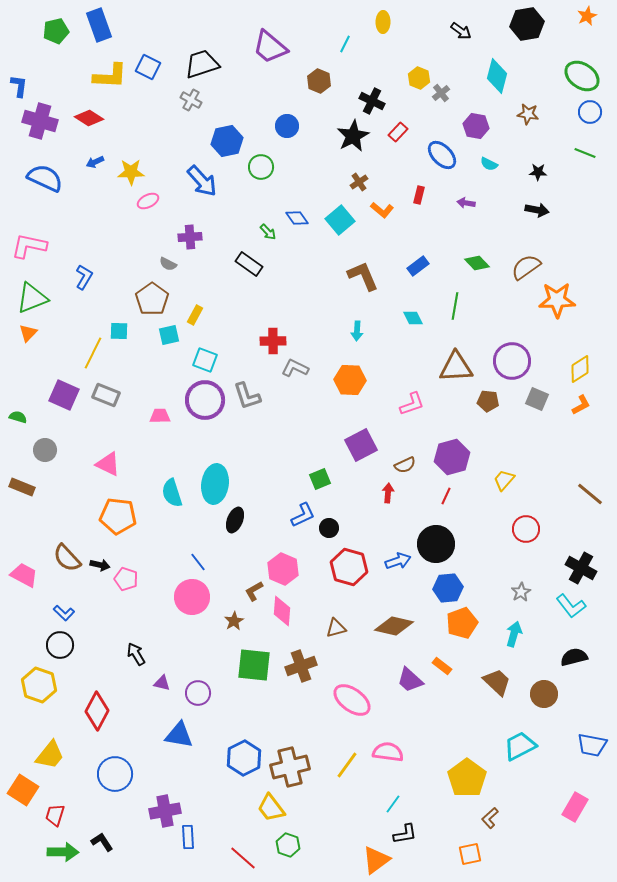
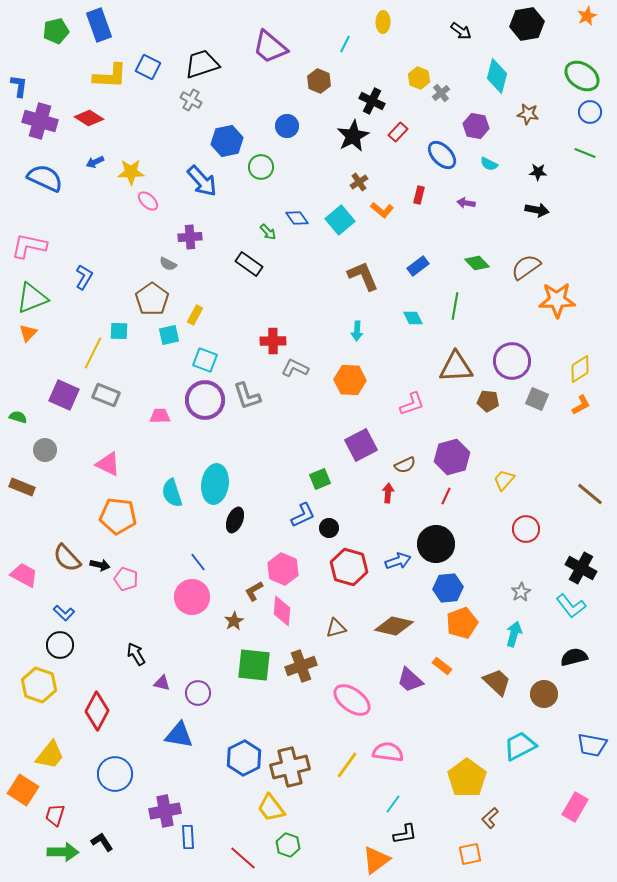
pink ellipse at (148, 201): rotated 70 degrees clockwise
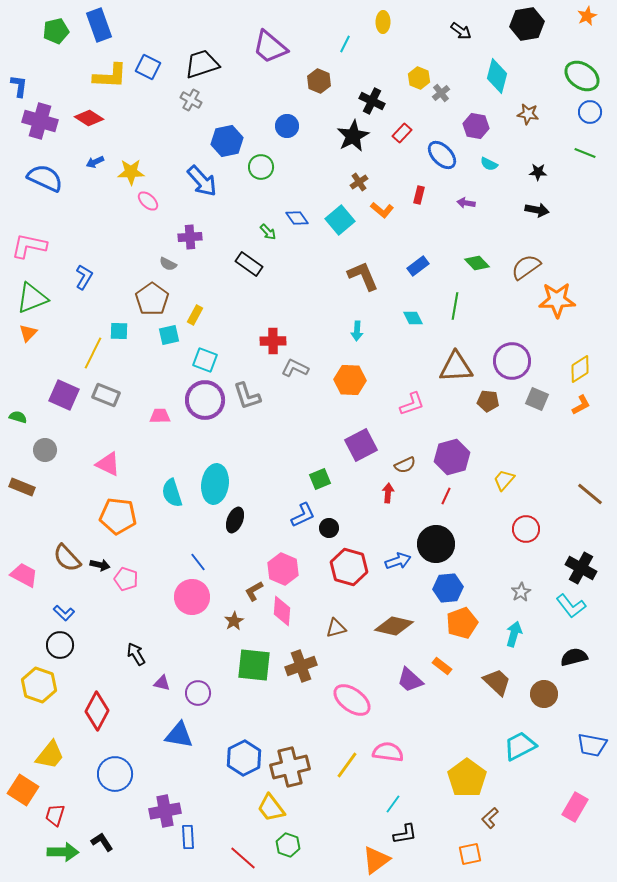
red rectangle at (398, 132): moved 4 px right, 1 px down
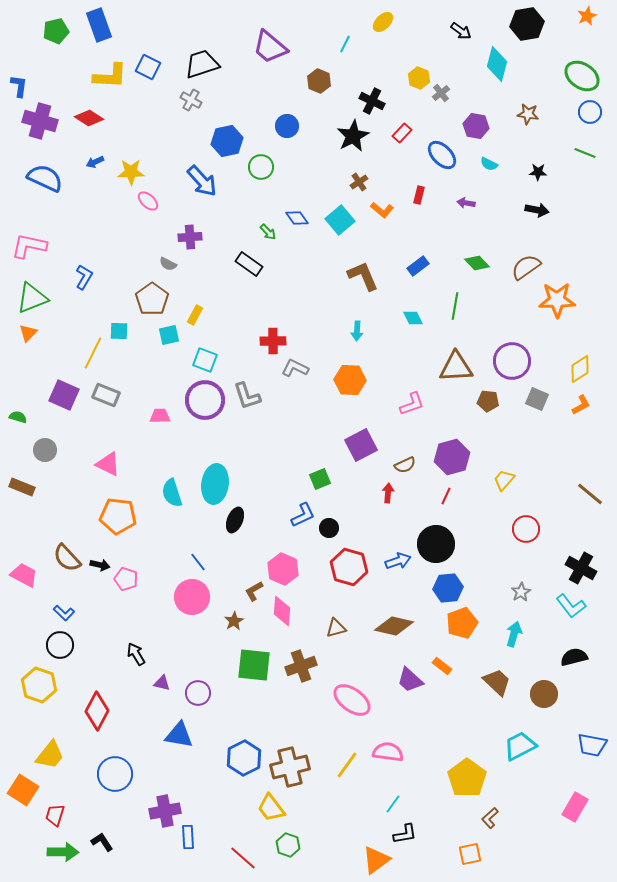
yellow ellipse at (383, 22): rotated 45 degrees clockwise
cyan diamond at (497, 76): moved 12 px up
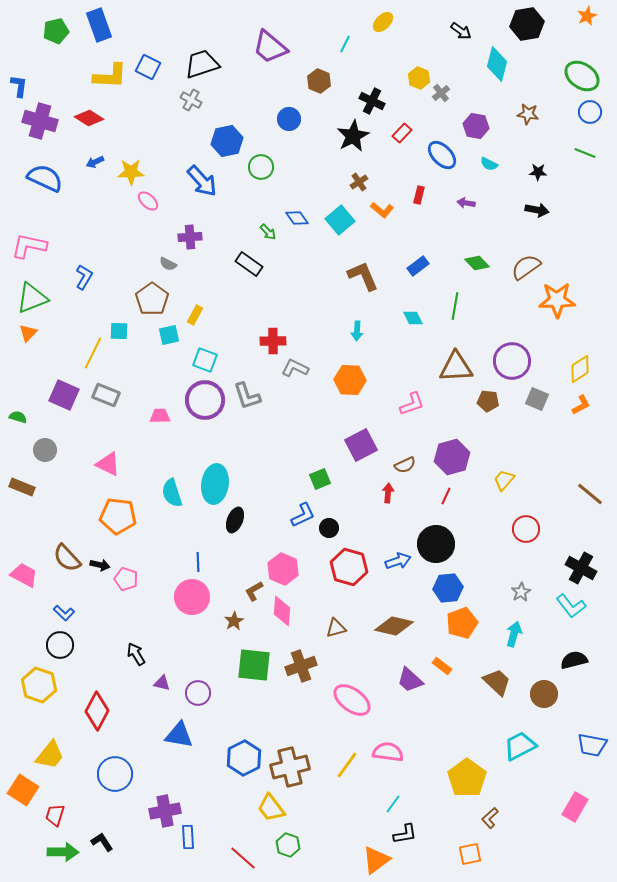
blue circle at (287, 126): moved 2 px right, 7 px up
blue line at (198, 562): rotated 36 degrees clockwise
black semicircle at (574, 657): moved 3 px down
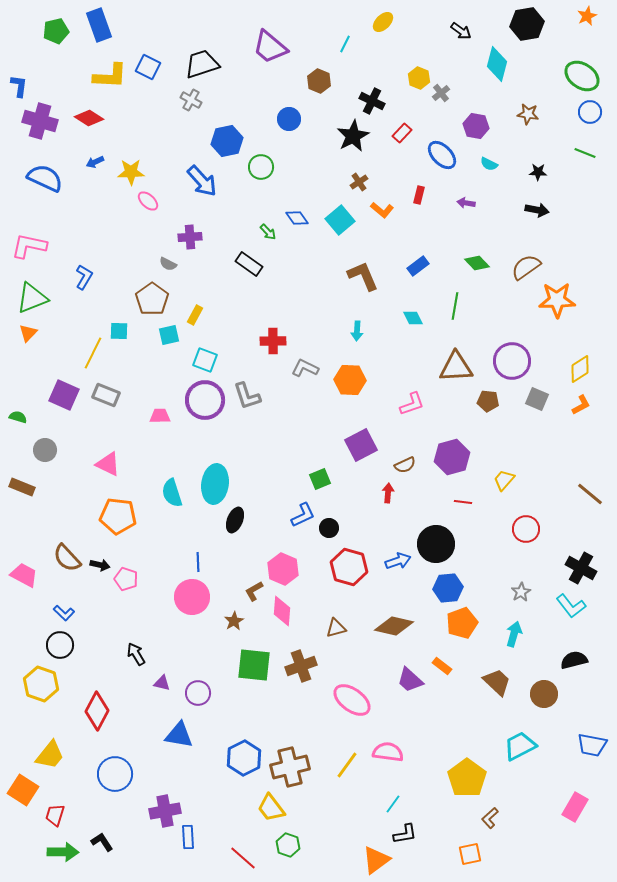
gray L-shape at (295, 368): moved 10 px right
red line at (446, 496): moved 17 px right, 6 px down; rotated 72 degrees clockwise
yellow hexagon at (39, 685): moved 2 px right, 1 px up
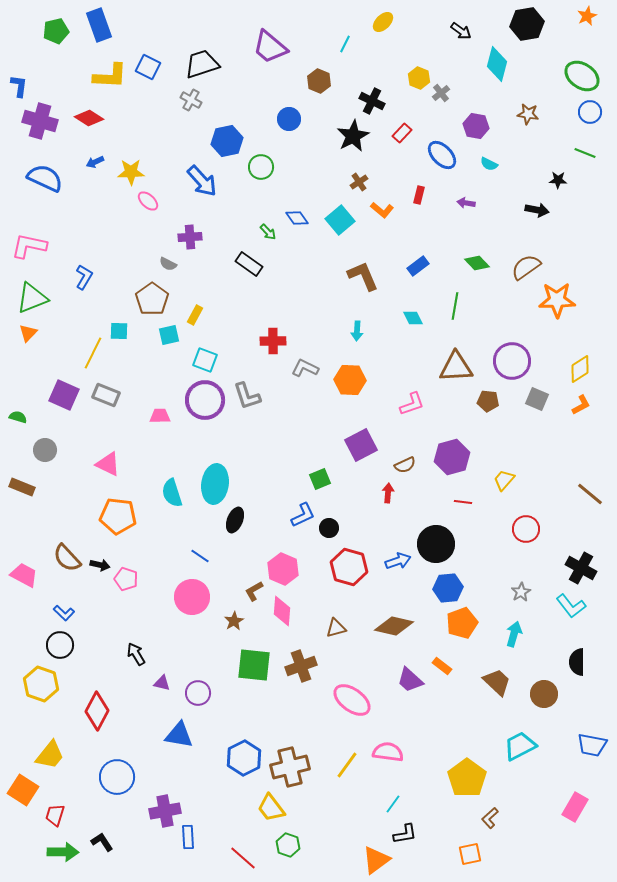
black star at (538, 172): moved 20 px right, 8 px down
blue line at (198, 562): moved 2 px right, 6 px up; rotated 54 degrees counterclockwise
black semicircle at (574, 660): moved 3 px right, 2 px down; rotated 76 degrees counterclockwise
blue circle at (115, 774): moved 2 px right, 3 px down
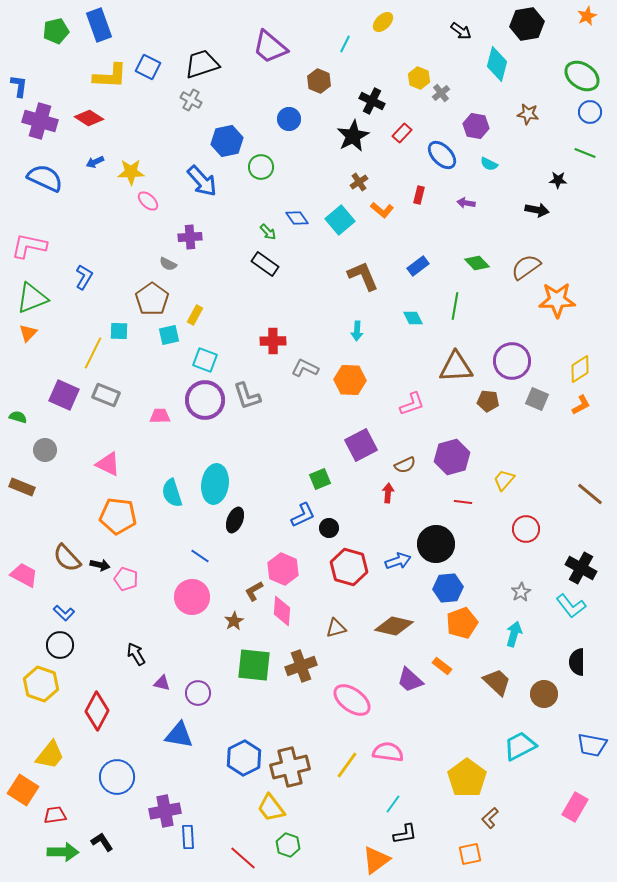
black rectangle at (249, 264): moved 16 px right
red trapezoid at (55, 815): rotated 65 degrees clockwise
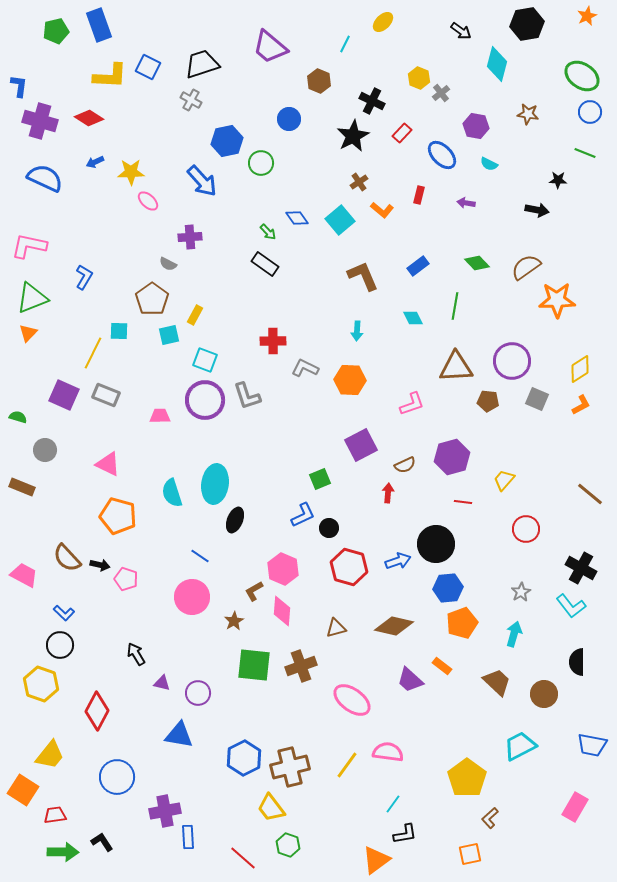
green circle at (261, 167): moved 4 px up
orange pentagon at (118, 516): rotated 9 degrees clockwise
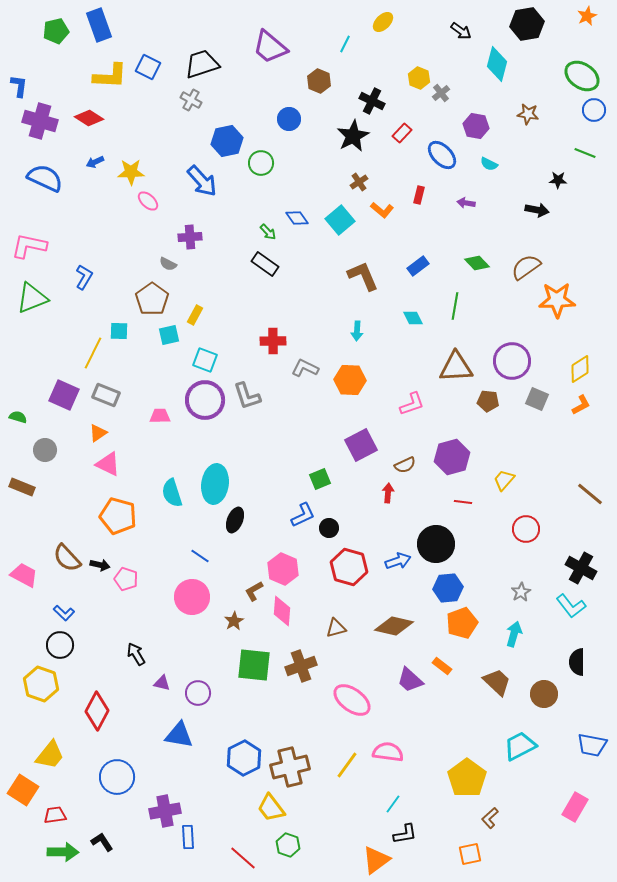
blue circle at (590, 112): moved 4 px right, 2 px up
orange triangle at (28, 333): moved 70 px right, 100 px down; rotated 12 degrees clockwise
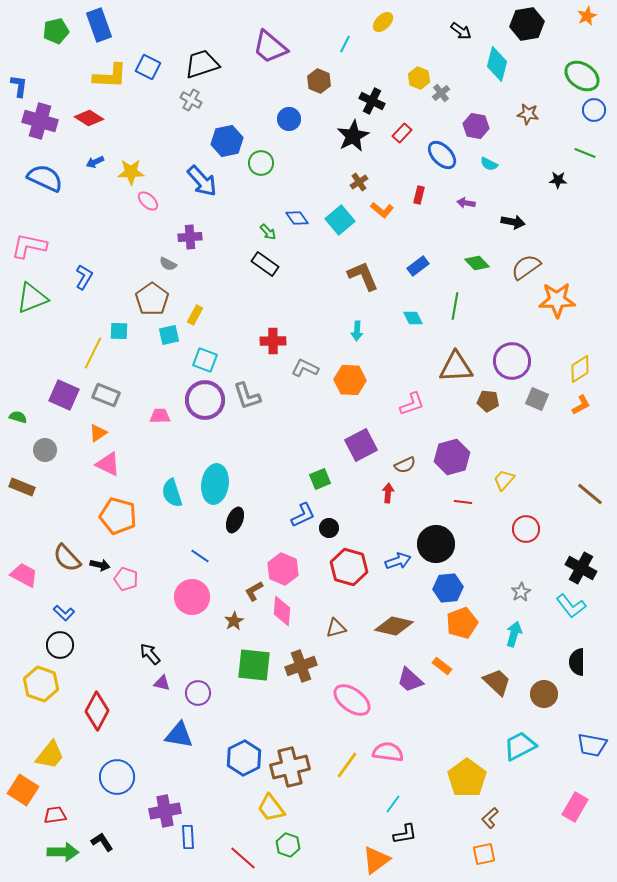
black arrow at (537, 210): moved 24 px left, 12 px down
black arrow at (136, 654): moved 14 px right; rotated 10 degrees counterclockwise
orange square at (470, 854): moved 14 px right
